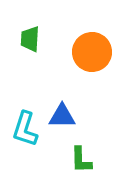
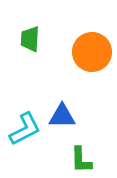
cyan L-shape: rotated 135 degrees counterclockwise
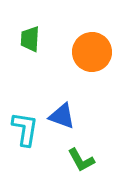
blue triangle: rotated 20 degrees clockwise
cyan L-shape: rotated 54 degrees counterclockwise
green L-shape: rotated 28 degrees counterclockwise
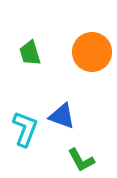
green trapezoid: moved 14 px down; rotated 20 degrees counterclockwise
cyan L-shape: rotated 12 degrees clockwise
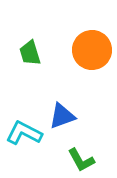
orange circle: moved 2 px up
blue triangle: rotated 40 degrees counterclockwise
cyan L-shape: moved 1 px left, 4 px down; rotated 84 degrees counterclockwise
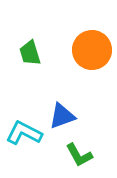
green L-shape: moved 2 px left, 5 px up
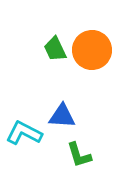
green trapezoid: moved 25 px right, 4 px up; rotated 8 degrees counterclockwise
blue triangle: rotated 24 degrees clockwise
green L-shape: rotated 12 degrees clockwise
